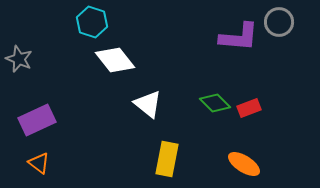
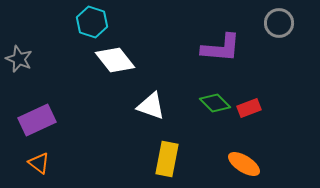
gray circle: moved 1 px down
purple L-shape: moved 18 px left, 11 px down
white triangle: moved 3 px right, 2 px down; rotated 20 degrees counterclockwise
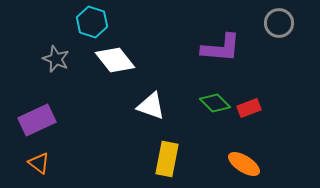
gray star: moved 37 px right
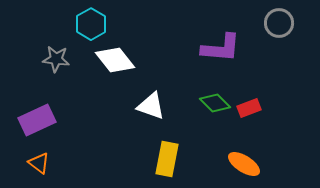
cyan hexagon: moved 1 px left, 2 px down; rotated 12 degrees clockwise
gray star: rotated 16 degrees counterclockwise
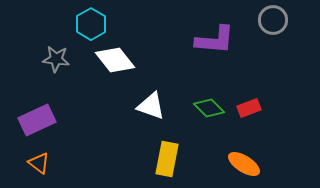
gray circle: moved 6 px left, 3 px up
purple L-shape: moved 6 px left, 8 px up
green diamond: moved 6 px left, 5 px down
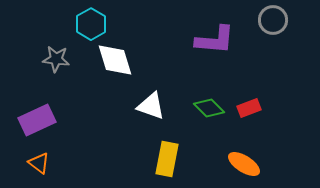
white diamond: rotated 21 degrees clockwise
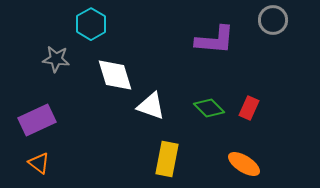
white diamond: moved 15 px down
red rectangle: rotated 45 degrees counterclockwise
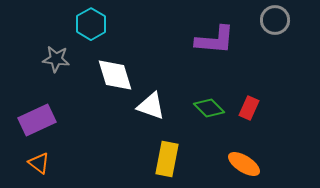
gray circle: moved 2 px right
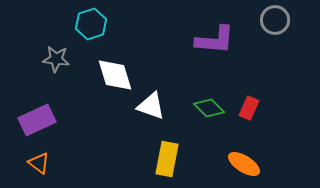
cyan hexagon: rotated 12 degrees clockwise
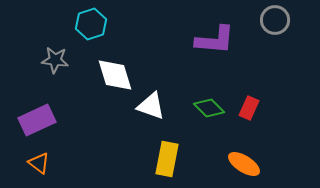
gray star: moved 1 px left, 1 px down
